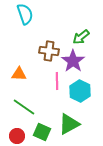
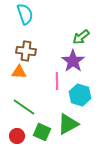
brown cross: moved 23 px left
orange triangle: moved 2 px up
cyan hexagon: moved 4 px down; rotated 10 degrees counterclockwise
green triangle: moved 1 px left
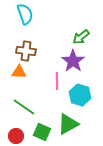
red circle: moved 1 px left
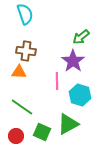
green line: moved 2 px left
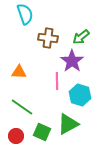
brown cross: moved 22 px right, 13 px up
purple star: moved 1 px left
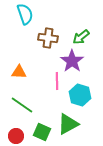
green line: moved 2 px up
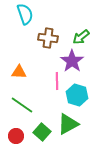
cyan hexagon: moved 3 px left
green square: rotated 18 degrees clockwise
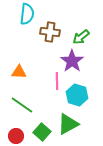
cyan semicircle: moved 2 px right; rotated 25 degrees clockwise
brown cross: moved 2 px right, 6 px up
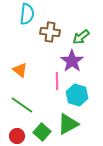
orange triangle: moved 1 px right, 2 px up; rotated 35 degrees clockwise
red circle: moved 1 px right
